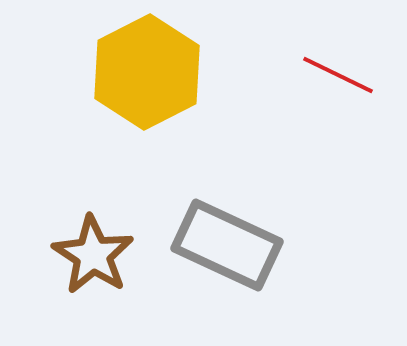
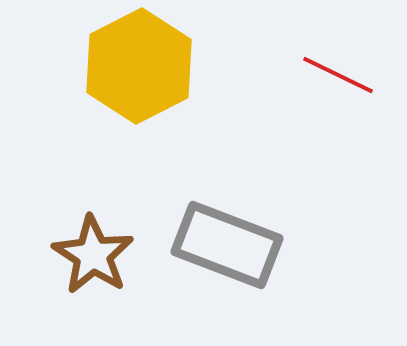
yellow hexagon: moved 8 px left, 6 px up
gray rectangle: rotated 4 degrees counterclockwise
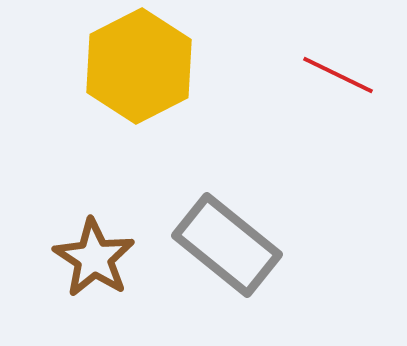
gray rectangle: rotated 18 degrees clockwise
brown star: moved 1 px right, 3 px down
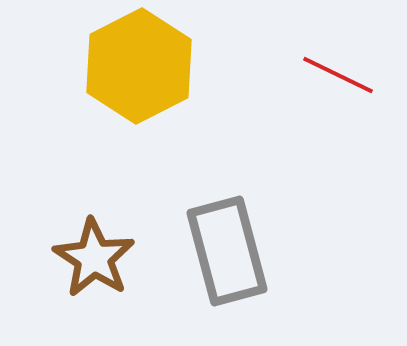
gray rectangle: moved 6 px down; rotated 36 degrees clockwise
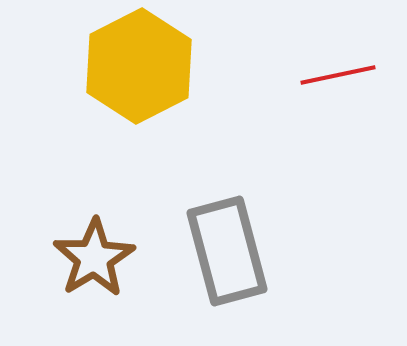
red line: rotated 38 degrees counterclockwise
brown star: rotated 8 degrees clockwise
